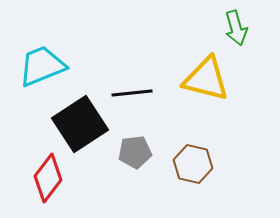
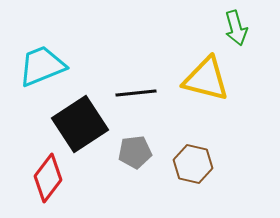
black line: moved 4 px right
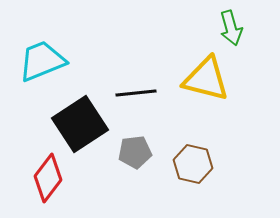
green arrow: moved 5 px left
cyan trapezoid: moved 5 px up
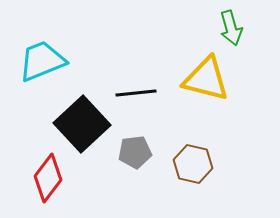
black square: moved 2 px right; rotated 10 degrees counterclockwise
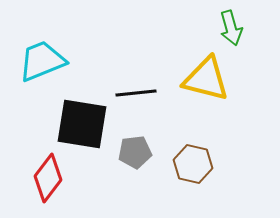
black square: rotated 38 degrees counterclockwise
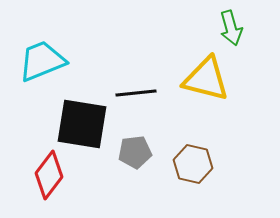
red diamond: moved 1 px right, 3 px up
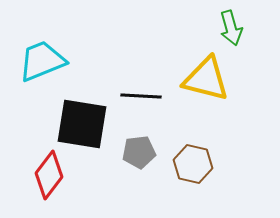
black line: moved 5 px right, 3 px down; rotated 9 degrees clockwise
gray pentagon: moved 4 px right
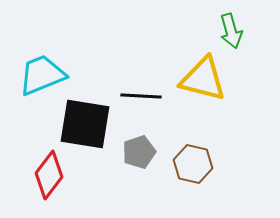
green arrow: moved 3 px down
cyan trapezoid: moved 14 px down
yellow triangle: moved 3 px left
black square: moved 3 px right
gray pentagon: rotated 12 degrees counterclockwise
